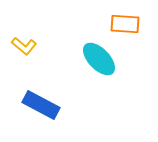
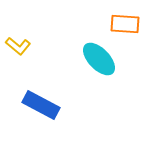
yellow L-shape: moved 6 px left
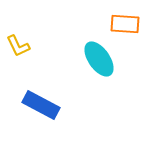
yellow L-shape: rotated 25 degrees clockwise
cyan ellipse: rotated 9 degrees clockwise
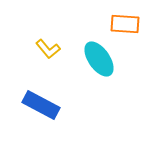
yellow L-shape: moved 30 px right, 3 px down; rotated 15 degrees counterclockwise
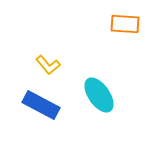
yellow L-shape: moved 16 px down
cyan ellipse: moved 36 px down
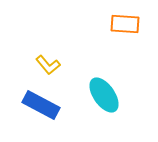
cyan ellipse: moved 5 px right
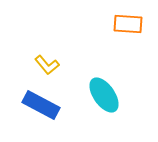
orange rectangle: moved 3 px right
yellow L-shape: moved 1 px left
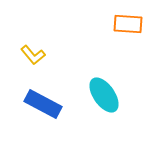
yellow L-shape: moved 14 px left, 10 px up
blue rectangle: moved 2 px right, 1 px up
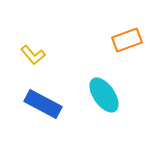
orange rectangle: moved 1 px left, 16 px down; rotated 24 degrees counterclockwise
